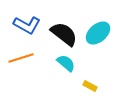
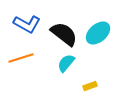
blue L-shape: moved 1 px up
cyan semicircle: rotated 90 degrees counterclockwise
yellow rectangle: rotated 48 degrees counterclockwise
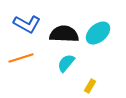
black semicircle: rotated 36 degrees counterclockwise
yellow rectangle: rotated 40 degrees counterclockwise
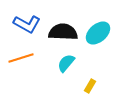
black semicircle: moved 1 px left, 2 px up
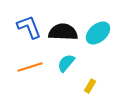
blue L-shape: moved 2 px right, 3 px down; rotated 140 degrees counterclockwise
orange line: moved 9 px right, 9 px down
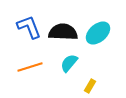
cyan semicircle: moved 3 px right
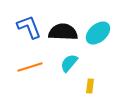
yellow rectangle: rotated 24 degrees counterclockwise
